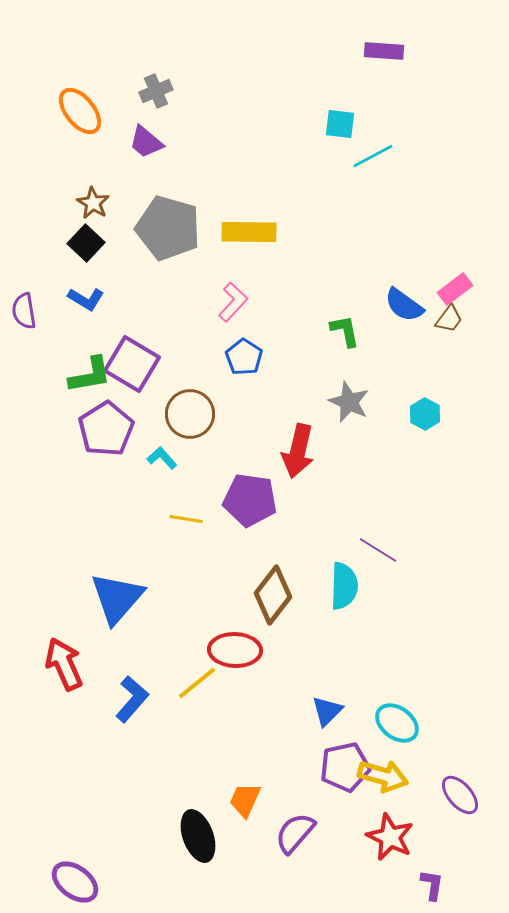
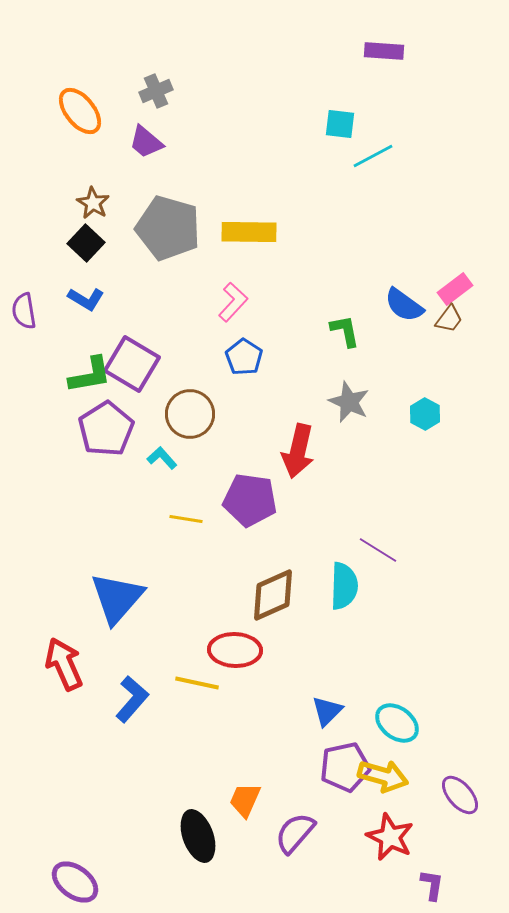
brown diamond at (273, 595): rotated 28 degrees clockwise
yellow line at (197, 683): rotated 51 degrees clockwise
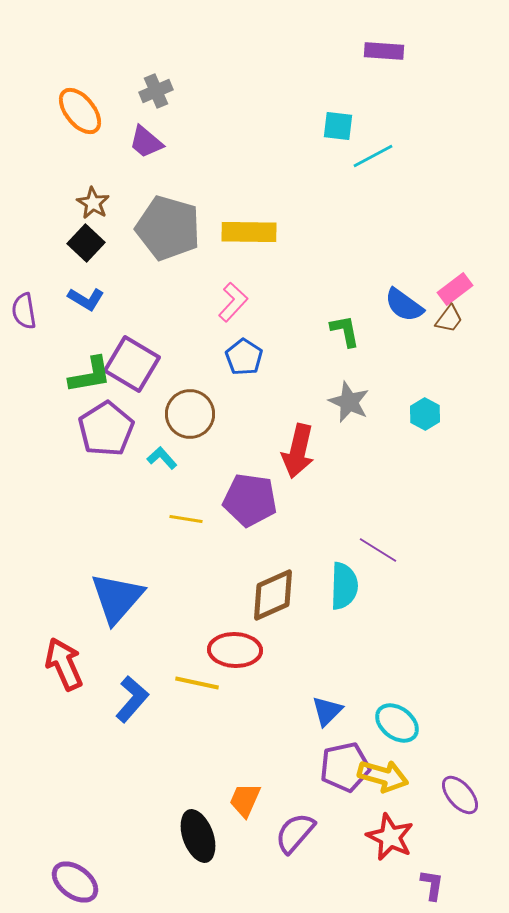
cyan square at (340, 124): moved 2 px left, 2 px down
